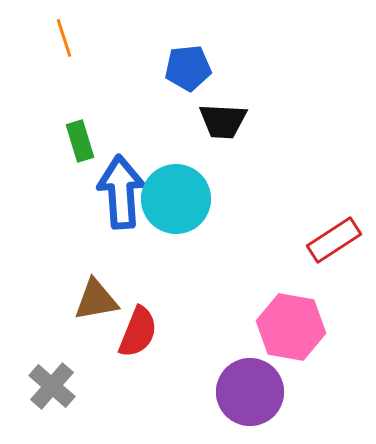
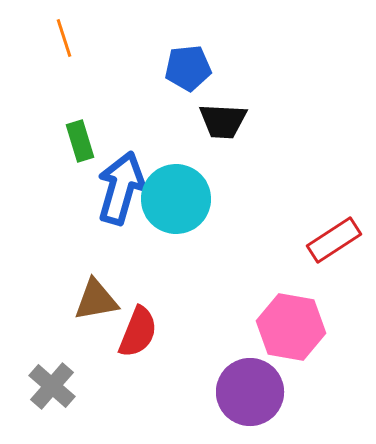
blue arrow: moved 4 px up; rotated 20 degrees clockwise
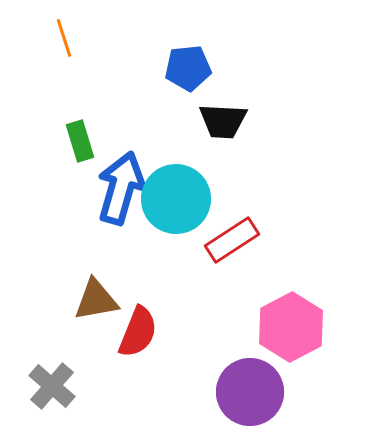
red rectangle: moved 102 px left
pink hexagon: rotated 22 degrees clockwise
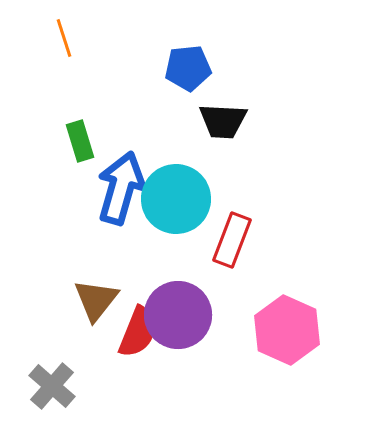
red rectangle: rotated 36 degrees counterclockwise
brown triangle: rotated 42 degrees counterclockwise
pink hexagon: moved 4 px left, 3 px down; rotated 8 degrees counterclockwise
purple circle: moved 72 px left, 77 px up
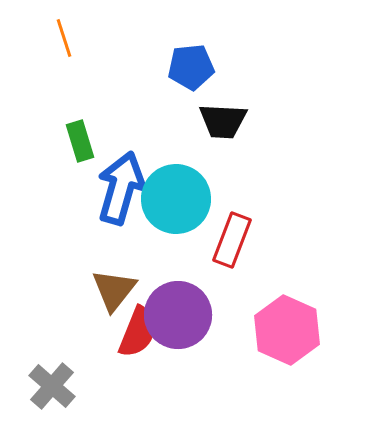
blue pentagon: moved 3 px right, 1 px up
brown triangle: moved 18 px right, 10 px up
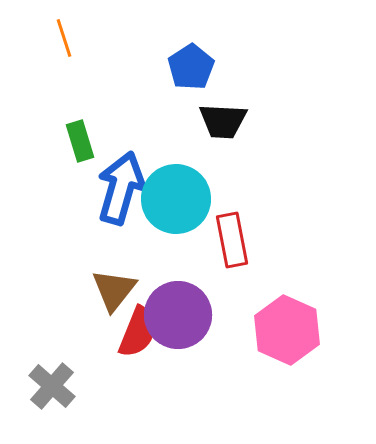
blue pentagon: rotated 27 degrees counterclockwise
red rectangle: rotated 32 degrees counterclockwise
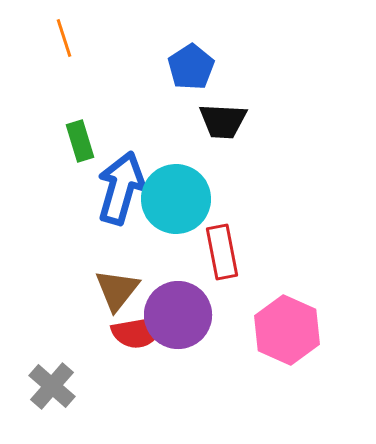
red rectangle: moved 10 px left, 12 px down
brown triangle: moved 3 px right
red semicircle: rotated 58 degrees clockwise
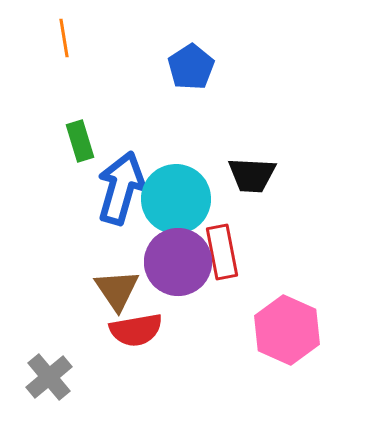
orange line: rotated 9 degrees clockwise
black trapezoid: moved 29 px right, 54 px down
brown triangle: rotated 12 degrees counterclockwise
purple circle: moved 53 px up
red semicircle: moved 2 px left, 2 px up
gray cross: moved 3 px left, 9 px up; rotated 9 degrees clockwise
